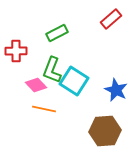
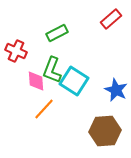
red cross: rotated 25 degrees clockwise
pink diamond: moved 4 px up; rotated 40 degrees clockwise
orange line: rotated 60 degrees counterclockwise
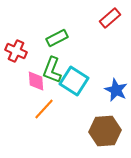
red rectangle: moved 1 px left, 1 px up
green rectangle: moved 5 px down
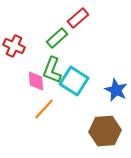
red rectangle: moved 32 px left
green rectangle: rotated 15 degrees counterclockwise
red cross: moved 2 px left, 5 px up
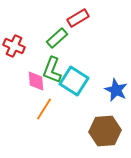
red rectangle: rotated 10 degrees clockwise
orange line: rotated 10 degrees counterclockwise
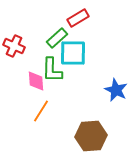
green L-shape: rotated 20 degrees counterclockwise
cyan square: moved 1 px left, 28 px up; rotated 32 degrees counterclockwise
orange line: moved 3 px left, 2 px down
brown hexagon: moved 14 px left, 5 px down
